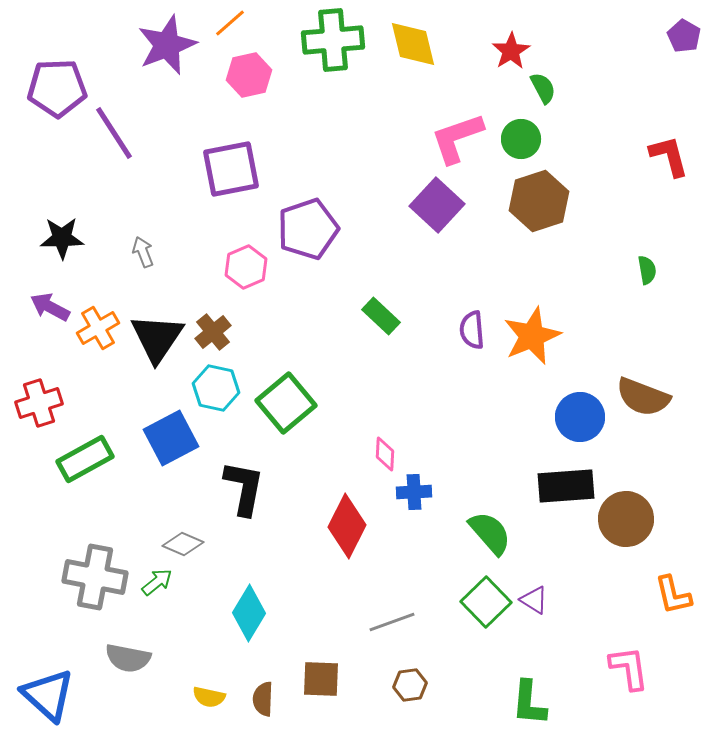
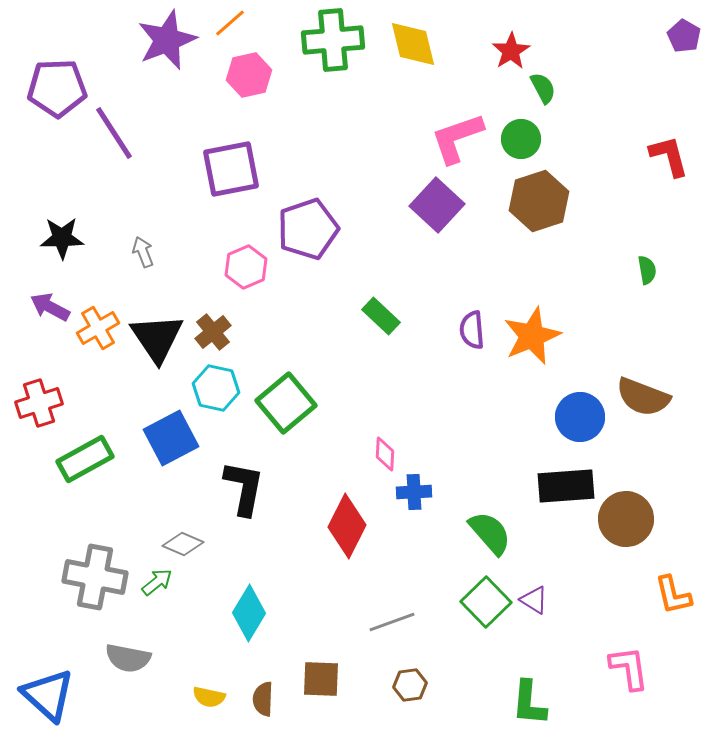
purple star at (167, 45): moved 5 px up
black triangle at (157, 338): rotated 8 degrees counterclockwise
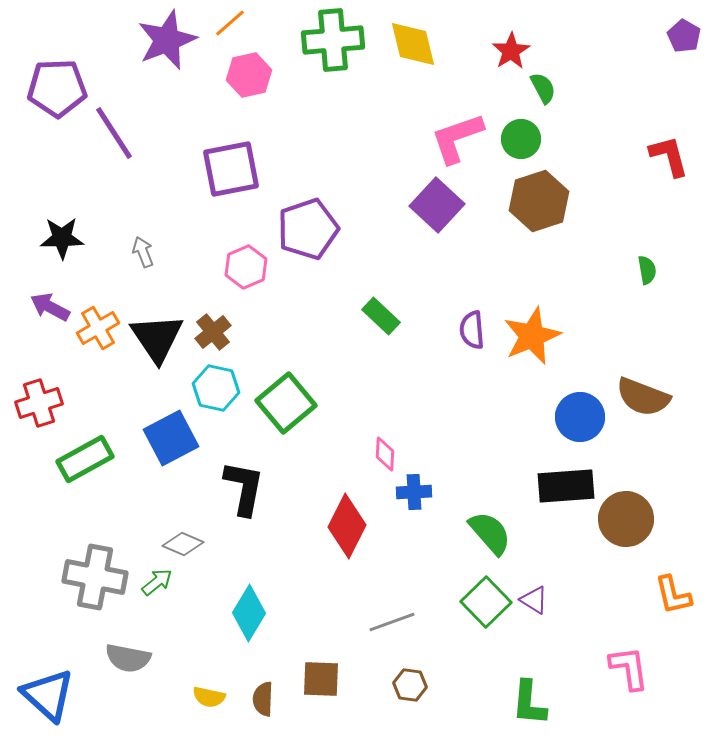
brown hexagon at (410, 685): rotated 16 degrees clockwise
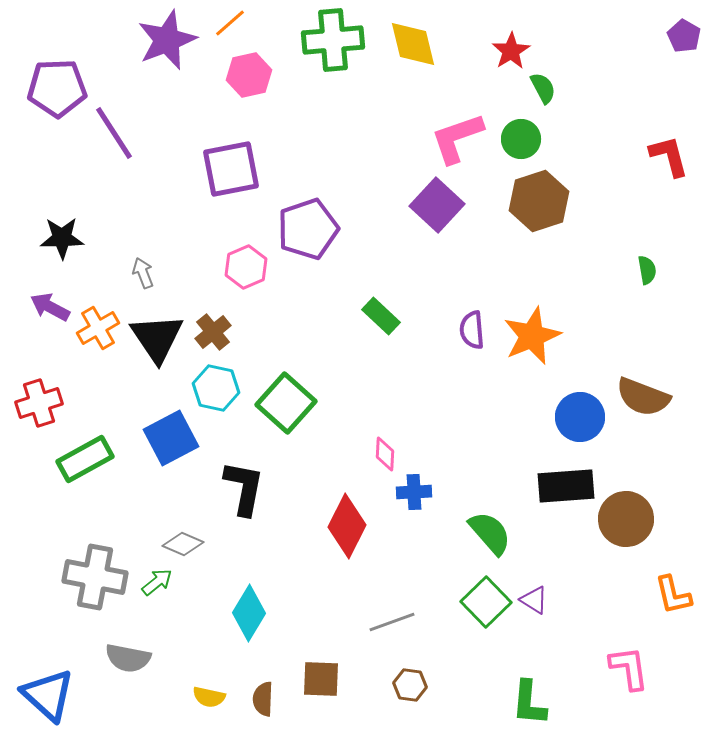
gray arrow at (143, 252): moved 21 px down
green square at (286, 403): rotated 8 degrees counterclockwise
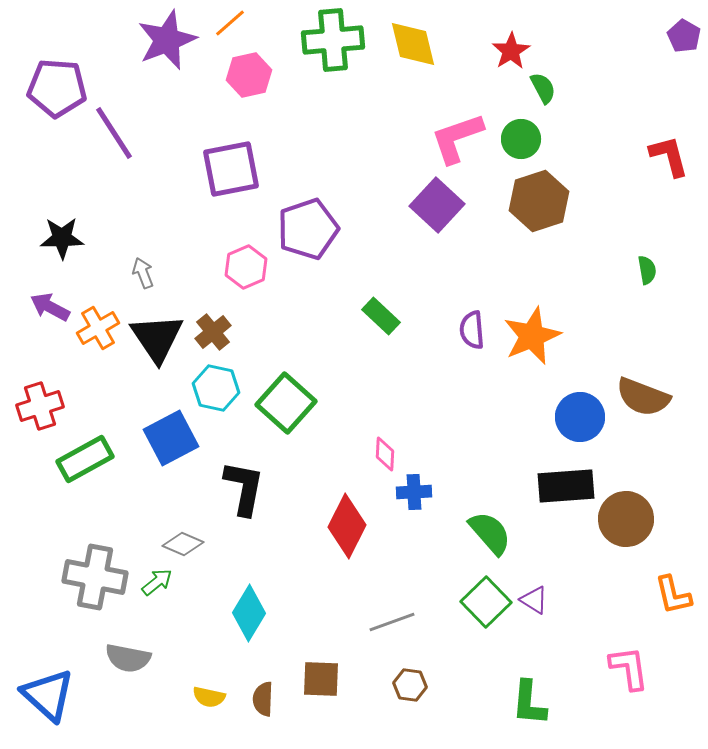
purple pentagon at (57, 88): rotated 6 degrees clockwise
red cross at (39, 403): moved 1 px right, 3 px down
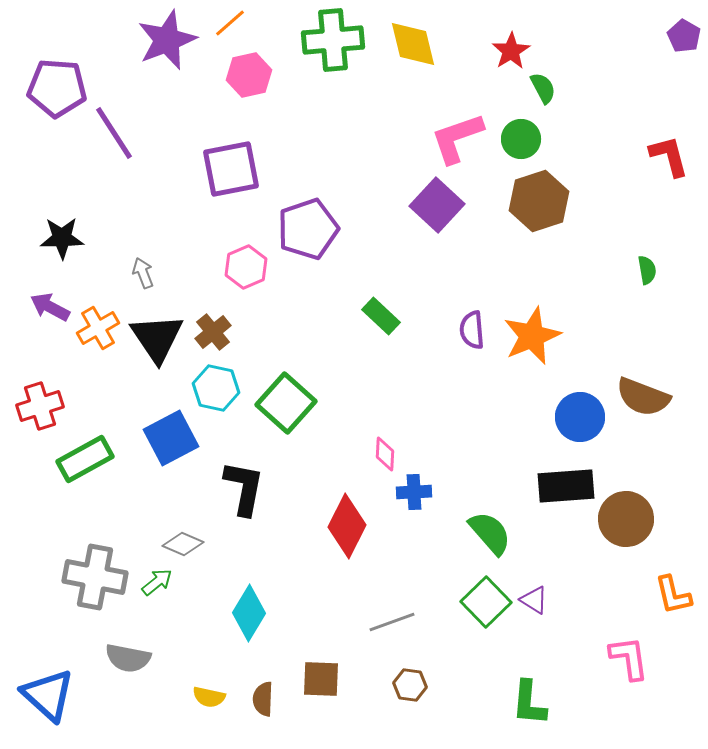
pink L-shape at (629, 668): moved 10 px up
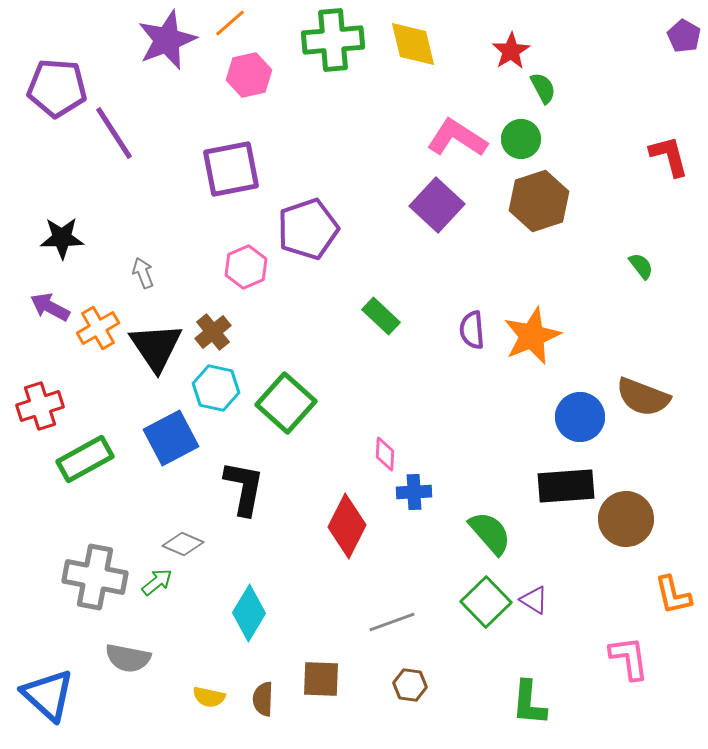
pink L-shape at (457, 138): rotated 52 degrees clockwise
green semicircle at (647, 270): moved 6 px left, 4 px up; rotated 28 degrees counterclockwise
black triangle at (157, 338): moved 1 px left, 9 px down
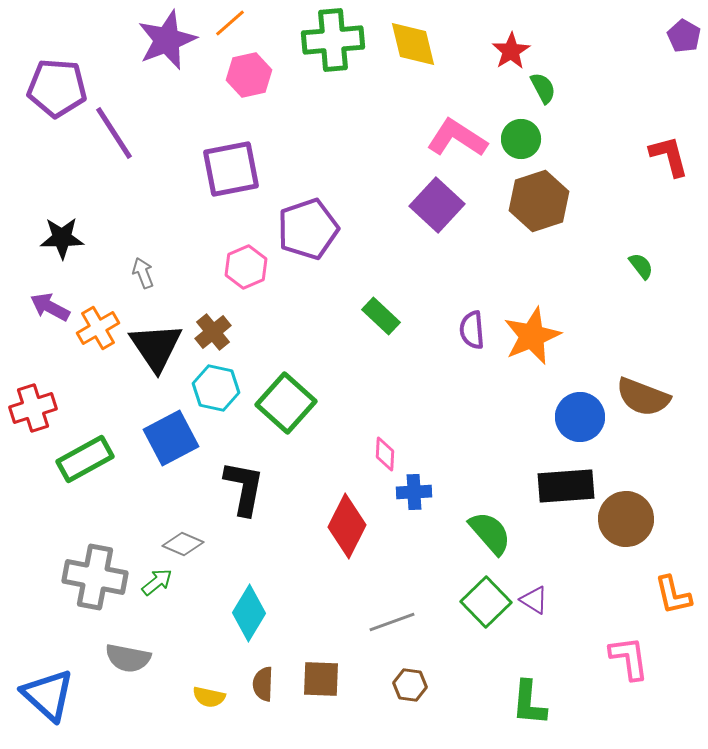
red cross at (40, 406): moved 7 px left, 2 px down
brown semicircle at (263, 699): moved 15 px up
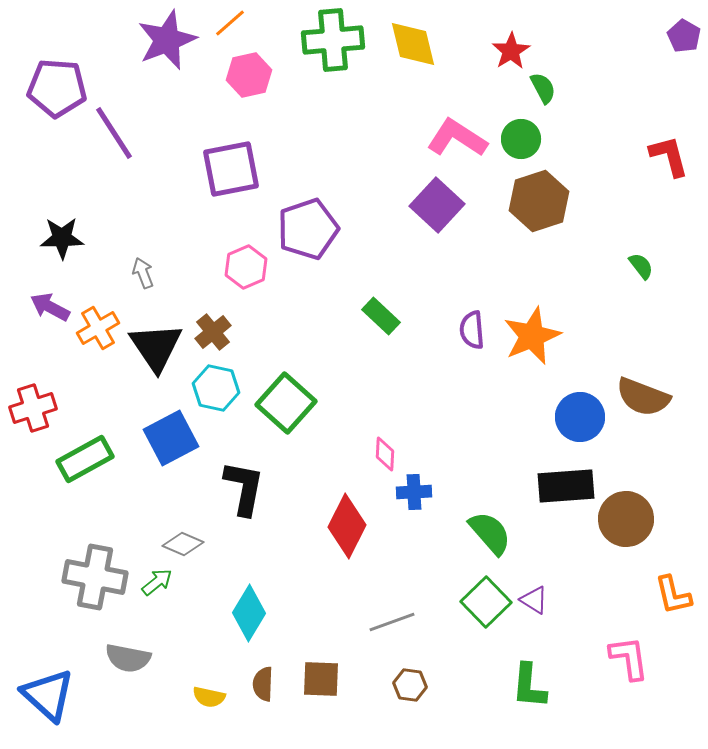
green L-shape at (529, 703): moved 17 px up
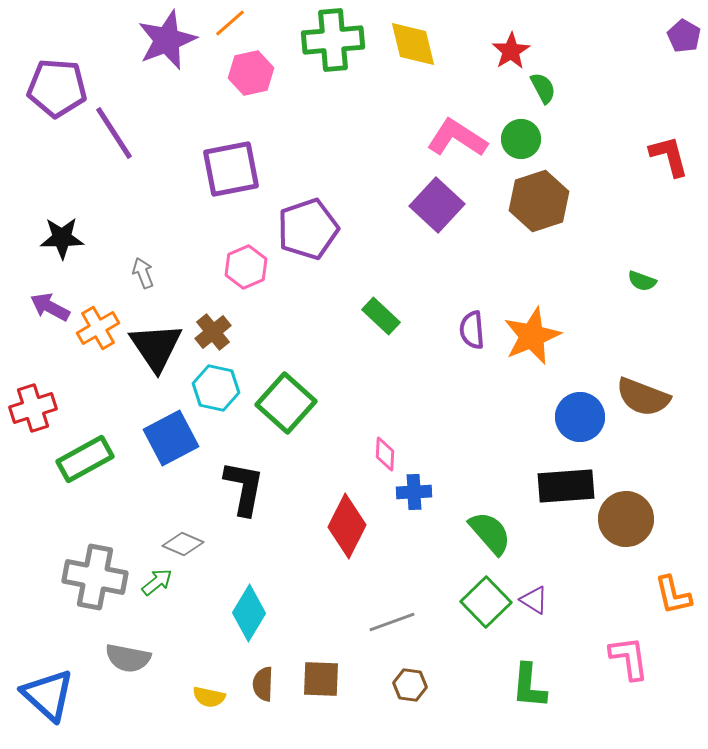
pink hexagon at (249, 75): moved 2 px right, 2 px up
green semicircle at (641, 266): moved 1 px right, 15 px down; rotated 148 degrees clockwise
